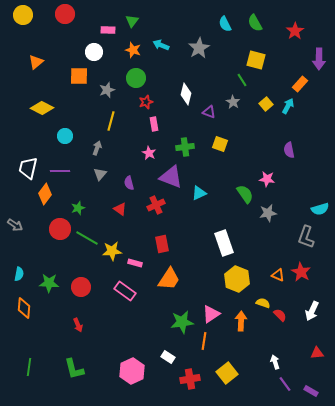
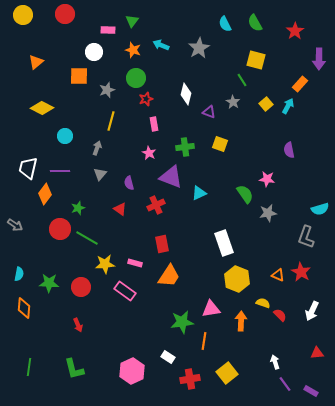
red star at (146, 102): moved 3 px up
yellow star at (112, 251): moved 7 px left, 13 px down
orange trapezoid at (169, 279): moved 3 px up
pink triangle at (211, 314): moved 5 px up; rotated 24 degrees clockwise
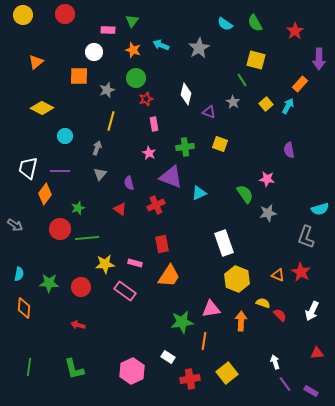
cyan semicircle at (225, 24): rotated 28 degrees counterclockwise
green line at (87, 238): rotated 35 degrees counterclockwise
red arrow at (78, 325): rotated 128 degrees clockwise
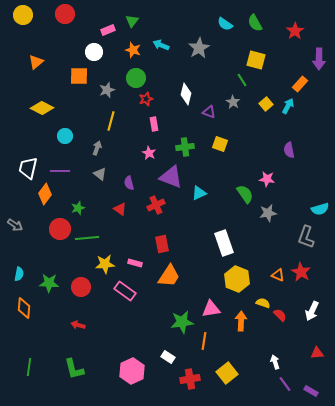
pink rectangle at (108, 30): rotated 24 degrees counterclockwise
gray triangle at (100, 174): rotated 32 degrees counterclockwise
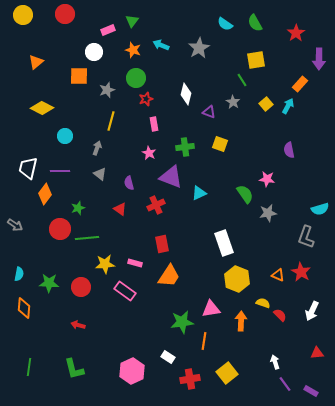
red star at (295, 31): moved 1 px right, 2 px down
yellow square at (256, 60): rotated 24 degrees counterclockwise
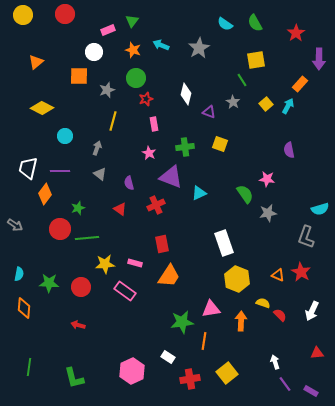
yellow line at (111, 121): moved 2 px right
green L-shape at (74, 369): moved 9 px down
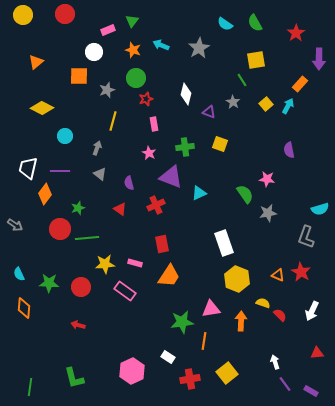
cyan semicircle at (19, 274): rotated 144 degrees clockwise
green line at (29, 367): moved 1 px right, 20 px down
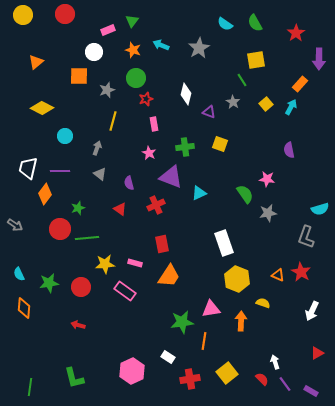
cyan arrow at (288, 106): moved 3 px right, 1 px down
green star at (49, 283): rotated 12 degrees counterclockwise
red semicircle at (280, 315): moved 18 px left, 64 px down
red triangle at (317, 353): rotated 24 degrees counterclockwise
